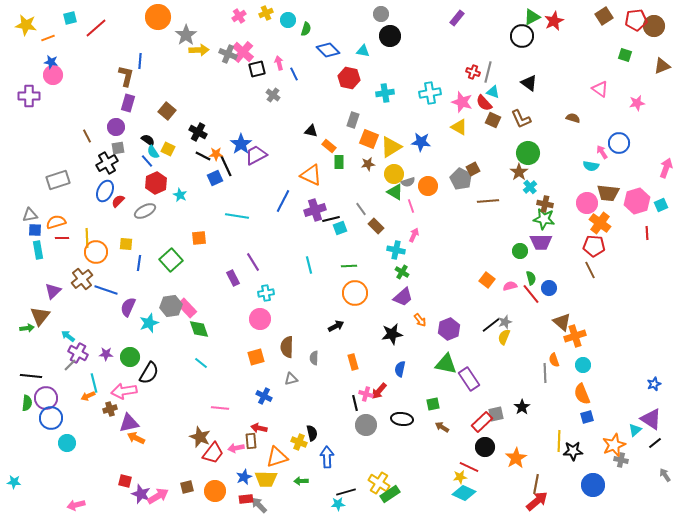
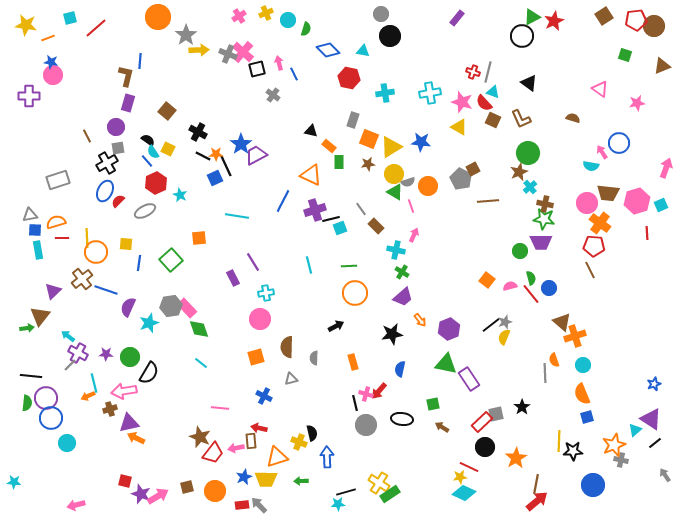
brown star at (519, 172): rotated 12 degrees clockwise
red rectangle at (246, 499): moved 4 px left, 6 px down
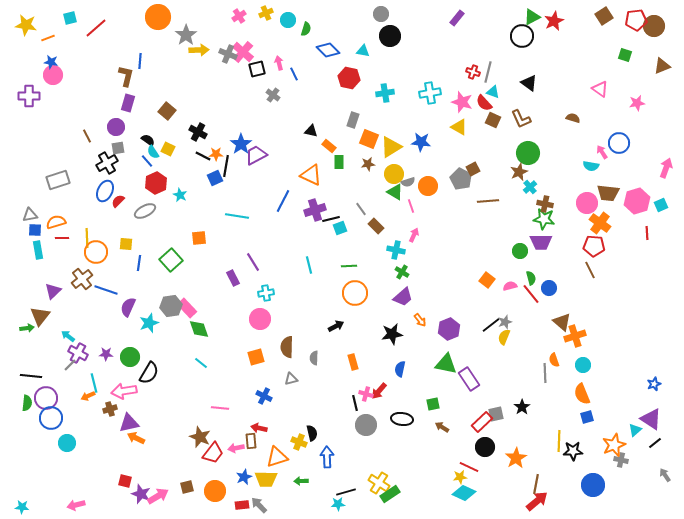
black line at (226, 166): rotated 35 degrees clockwise
cyan star at (14, 482): moved 8 px right, 25 px down
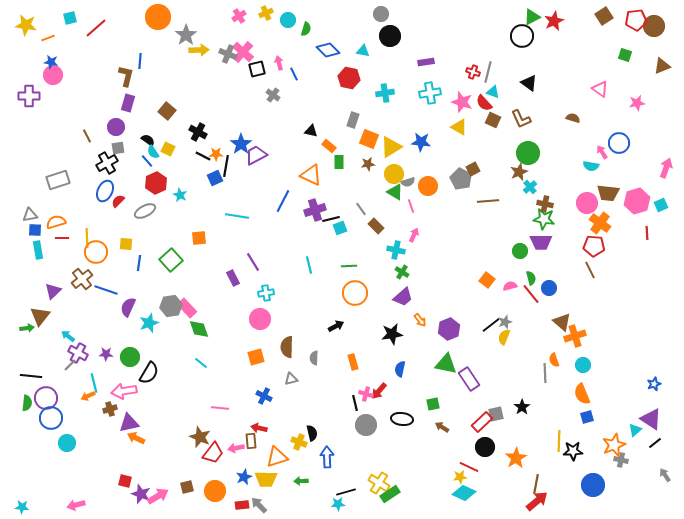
purple rectangle at (457, 18): moved 31 px left, 44 px down; rotated 42 degrees clockwise
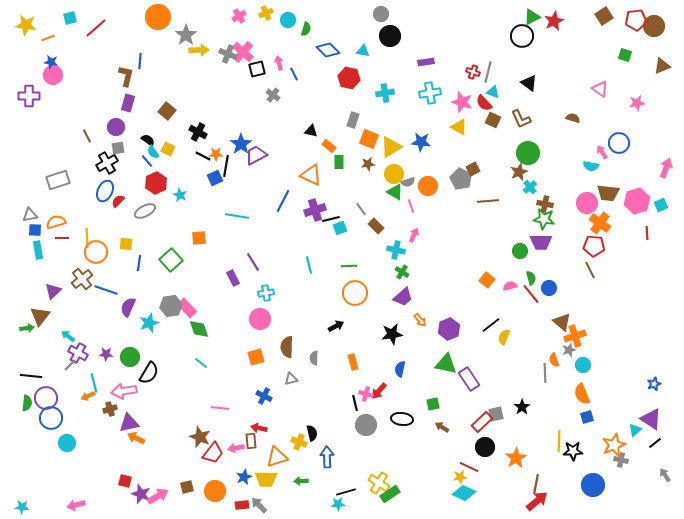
gray star at (505, 322): moved 64 px right, 28 px down
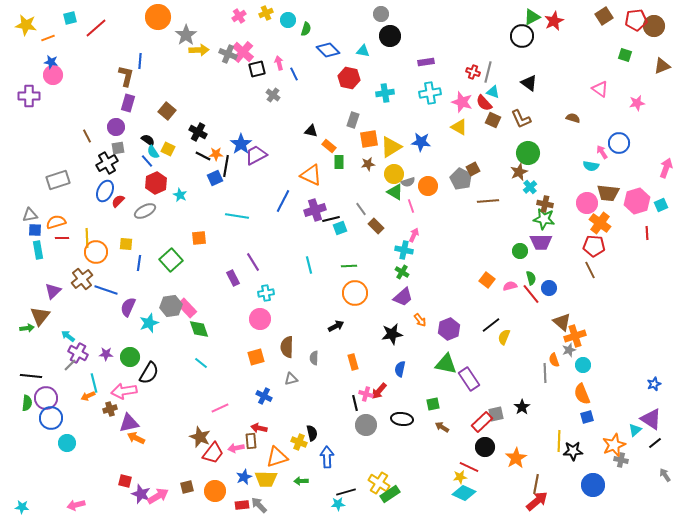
orange square at (369, 139): rotated 30 degrees counterclockwise
cyan cross at (396, 250): moved 8 px right
pink line at (220, 408): rotated 30 degrees counterclockwise
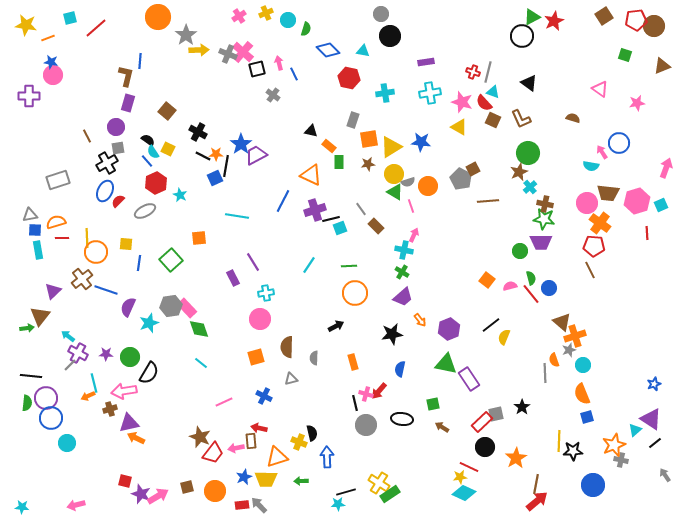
cyan line at (309, 265): rotated 48 degrees clockwise
pink line at (220, 408): moved 4 px right, 6 px up
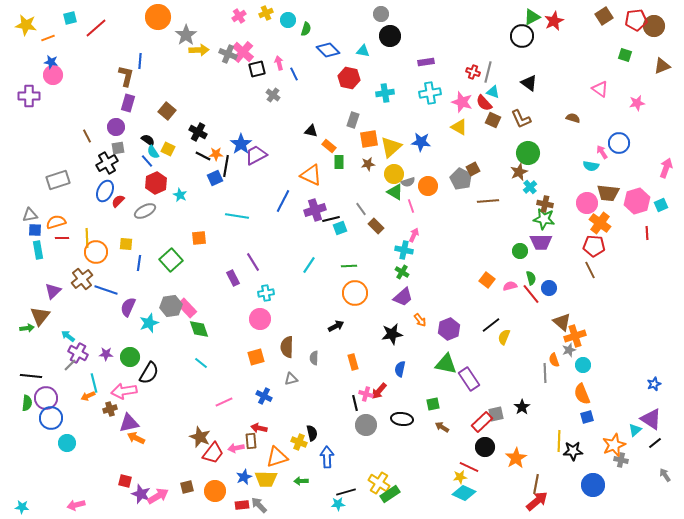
yellow triangle at (391, 147): rotated 10 degrees counterclockwise
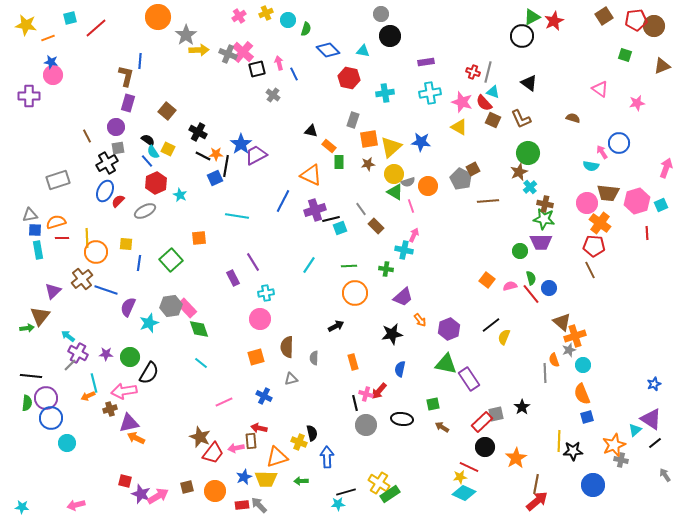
green cross at (402, 272): moved 16 px left, 3 px up; rotated 24 degrees counterclockwise
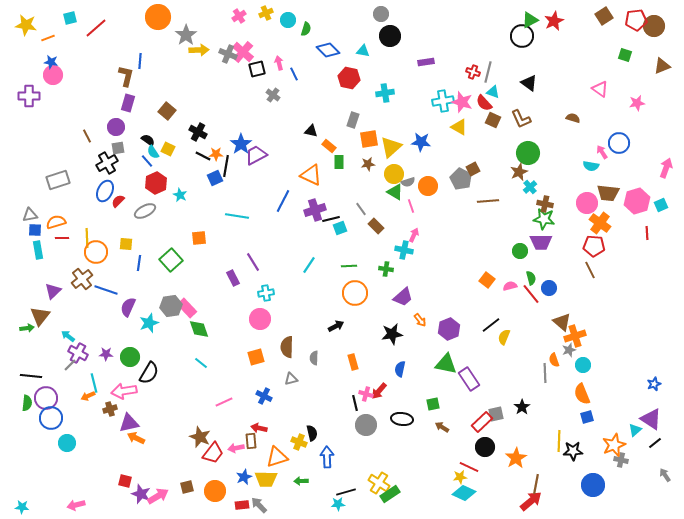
green triangle at (532, 17): moved 2 px left, 3 px down
cyan cross at (430, 93): moved 13 px right, 8 px down
red arrow at (537, 501): moved 6 px left
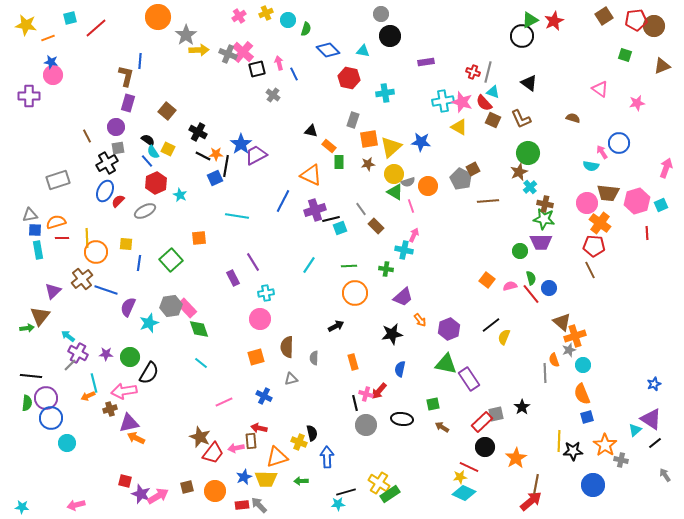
orange star at (614, 445): moved 9 px left; rotated 15 degrees counterclockwise
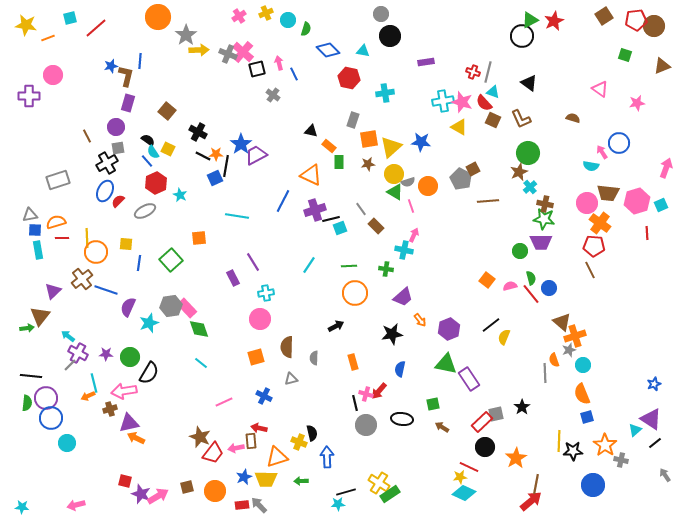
blue star at (51, 62): moved 60 px right, 4 px down; rotated 24 degrees counterclockwise
